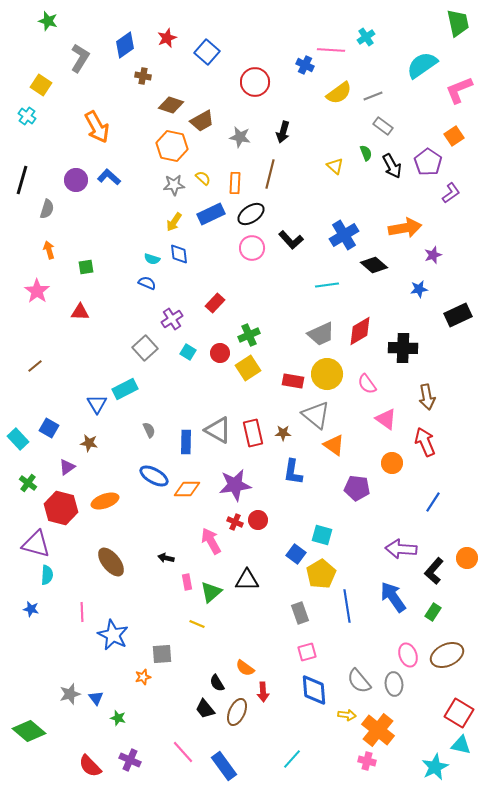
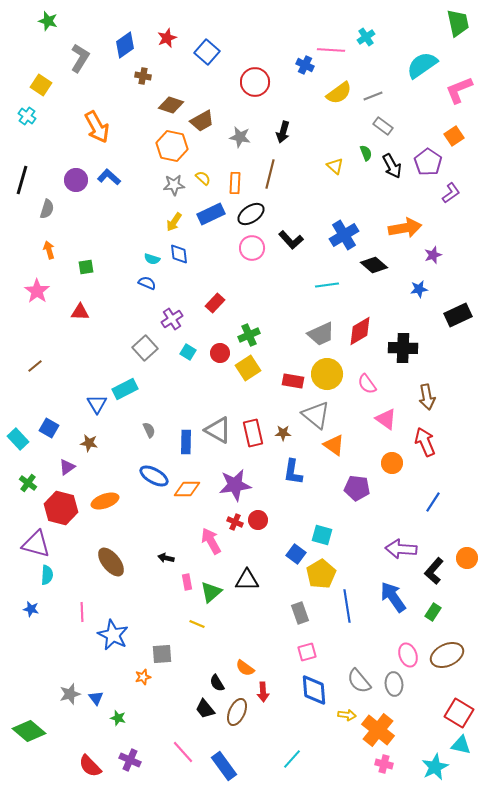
pink cross at (367, 761): moved 17 px right, 3 px down
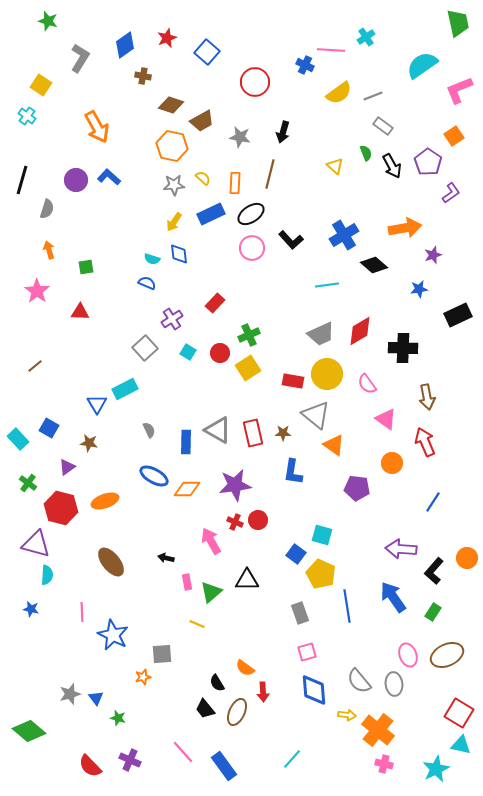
yellow pentagon at (321, 574): rotated 16 degrees counterclockwise
cyan star at (435, 767): moved 1 px right, 2 px down
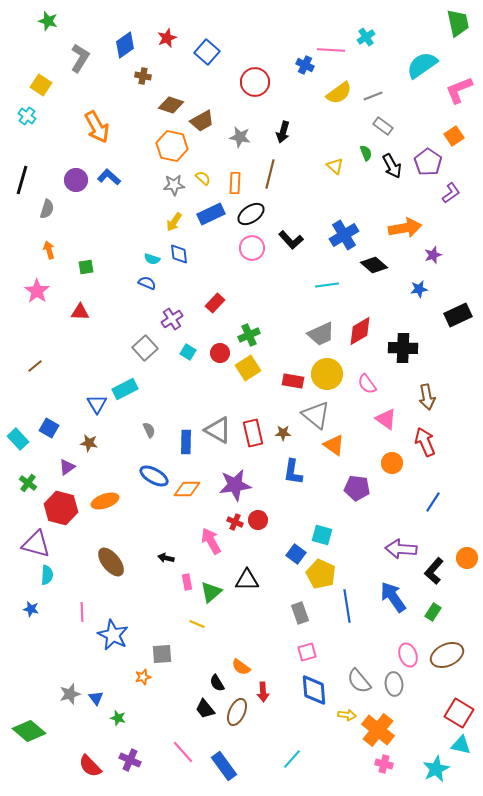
orange semicircle at (245, 668): moved 4 px left, 1 px up
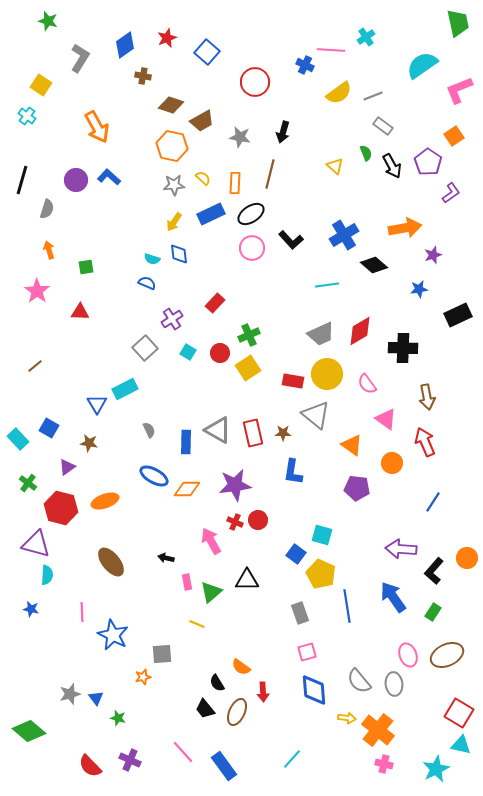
orange triangle at (334, 445): moved 18 px right
yellow arrow at (347, 715): moved 3 px down
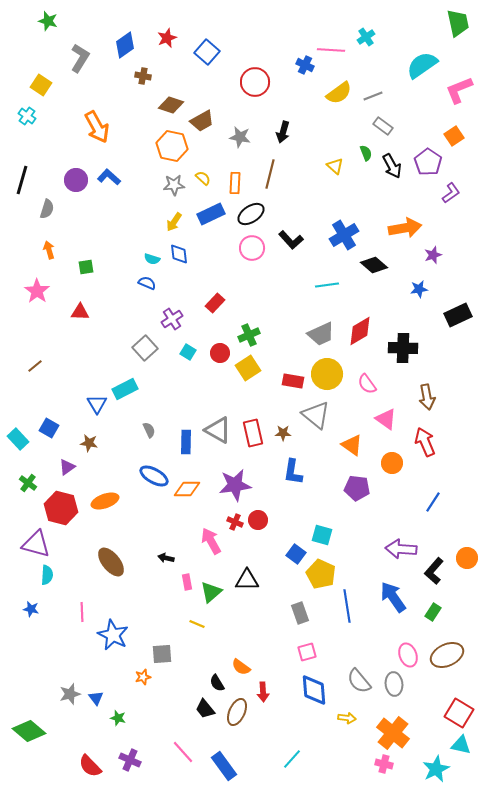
orange cross at (378, 730): moved 15 px right, 3 px down
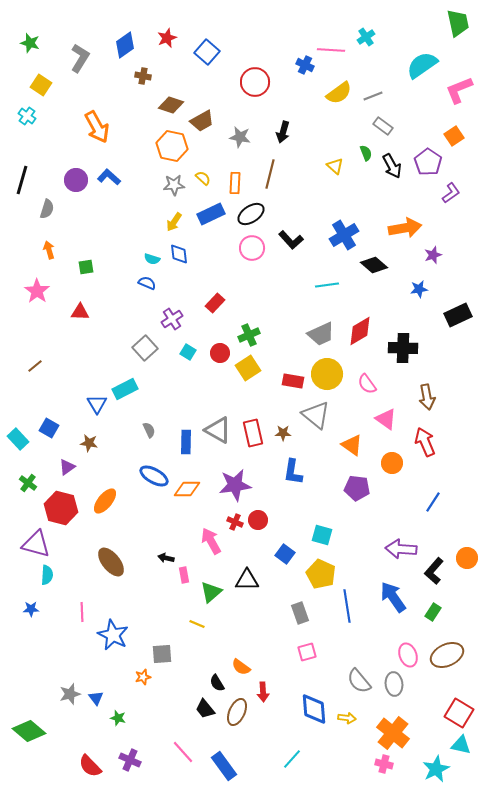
green star at (48, 21): moved 18 px left, 22 px down
orange ellipse at (105, 501): rotated 32 degrees counterclockwise
blue square at (296, 554): moved 11 px left
pink rectangle at (187, 582): moved 3 px left, 7 px up
blue star at (31, 609): rotated 14 degrees counterclockwise
blue diamond at (314, 690): moved 19 px down
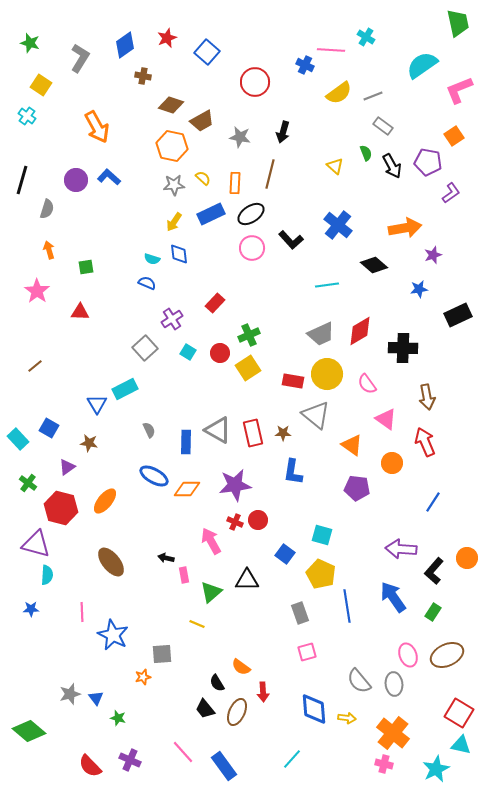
cyan cross at (366, 37): rotated 24 degrees counterclockwise
purple pentagon at (428, 162): rotated 24 degrees counterclockwise
blue cross at (344, 235): moved 6 px left, 10 px up; rotated 20 degrees counterclockwise
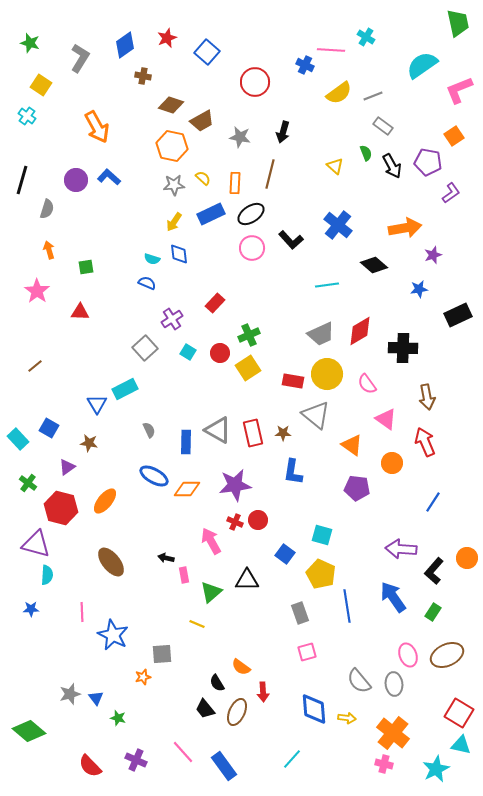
purple cross at (130, 760): moved 6 px right
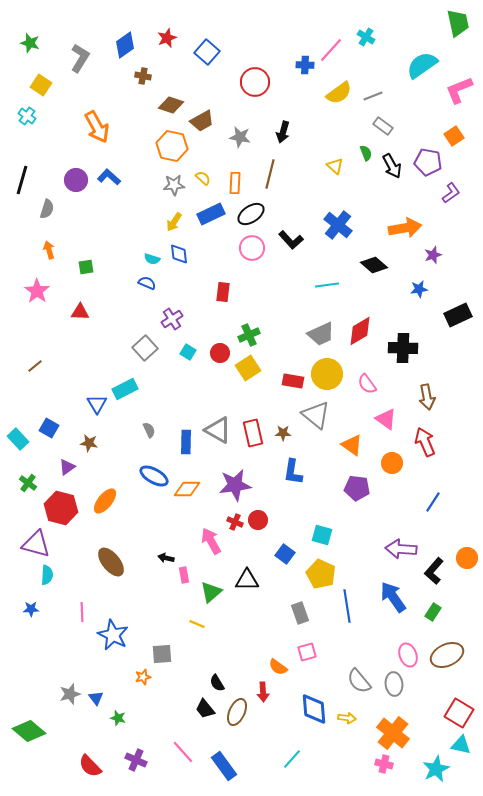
pink line at (331, 50): rotated 52 degrees counterclockwise
blue cross at (305, 65): rotated 24 degrees counterclockwise
red rectangle at (215, 303): moved 8 px right, 11 px up; rotated 36 degrees counterclockwise
orange semicircle at (241, 667): moved 37 px right
